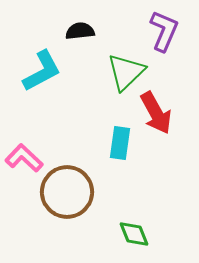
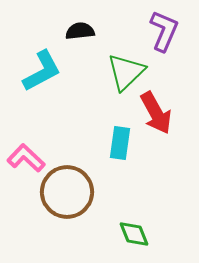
pink L-shape: moved 2 px right
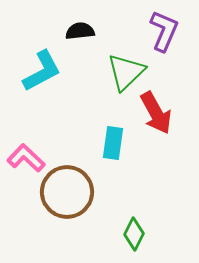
cyan rectangle: moved 7 px left
green diamond: rotated 48 degrees clockwise
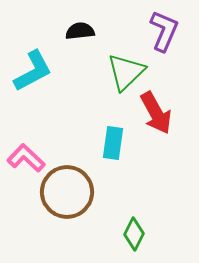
cyan L-shape: moved 9 px left
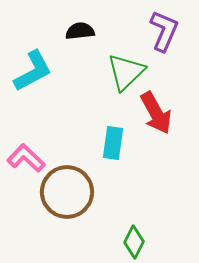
green diamond: moved 8 px down
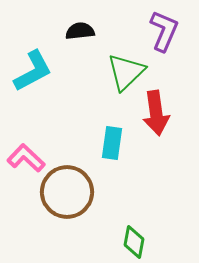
red arrow: rotated 21 degrees clockwise
cyan rectangle: moved 1 px left
green diamond: rotated 16 degrees counterclockwise
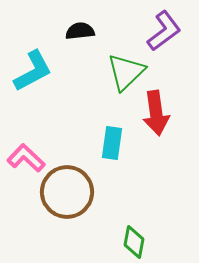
purple L-shape: rotated 30 degrees clockwise
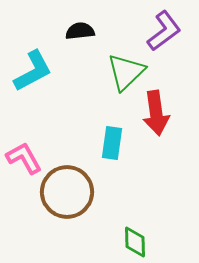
pink L-shape: moved 2 px left; rotated 18 degrees clockwise
green diamond: moved 1 px right; rotated 12 degrees counterclockwise
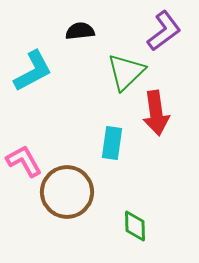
pink L-shape: moved 3 px down
green diamond: moved 16 px up
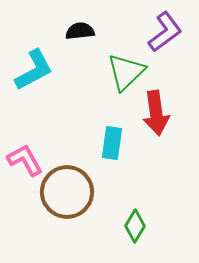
purple L-shape: moved 1 px right, 1 px down
cyan L-shape: moved 1 px right, 1 px up
pink L-shape: moved 1 px right, 1 px up
green diamond: rotated 32 degrees clockwise
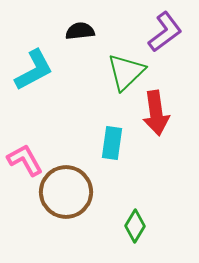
brown circle: moved 1 px left
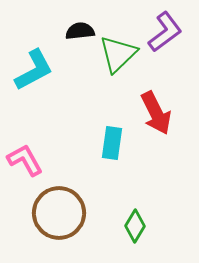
green triangle: moved 8 px left, 18 px up
red arrow: rotated 18 degrees counterclockwise
brown circle: moved 7 px left, 21 px down
